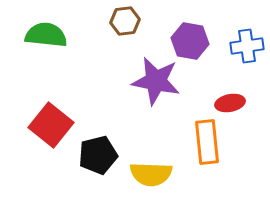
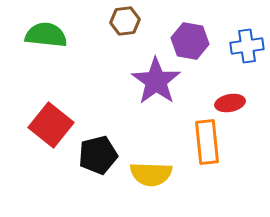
purple star: rotated 24 degrees clockwise
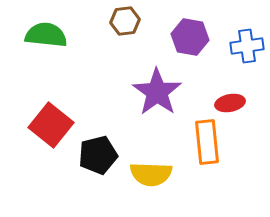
purple hexagon: moved 4 px up
purple star: moved 1 px right, 11 px down
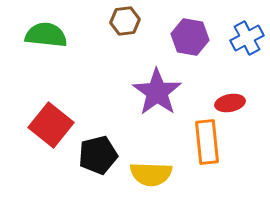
blue cross: moved 8 px up; rotated 20 degrees counterclockwise
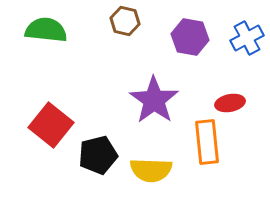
brown hexagon: rotated 20 degrees clockwise
green semicircle: moved 5 px up
purple star: moved 3 px left, 8 px down
yellow semicircle: moved 4 px up
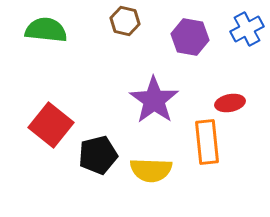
blue cross: moved 9 px up
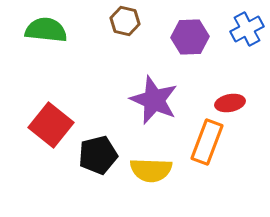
purple hexagon: rotated 12 degrees counterclockwise
purple star: rotated 12 degrees counterclockwise
orange rectangle: rotated 27 degrees clockwise
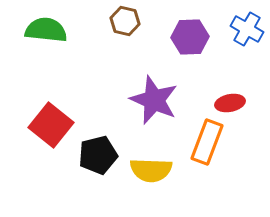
blue cross: rotated 32 degrees counterclockwise
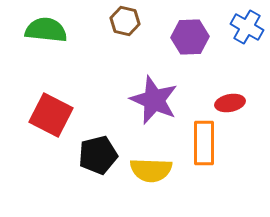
blue cross: moved 2 px up
red square: moved 10 px up; rotated 12 degrees counterclockwise
orange rectangle: moved 3 px left, 1 px down; rotated 21 degrees counterclockwise
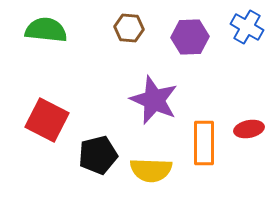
brown hexagon: moved 4 px right, 7 px down; rotated 8 degrees counterclockwise
red ellipse: moved 19 px right, 26 px down
red square: moved 4 px left, 5 px down
